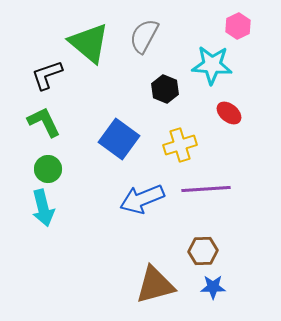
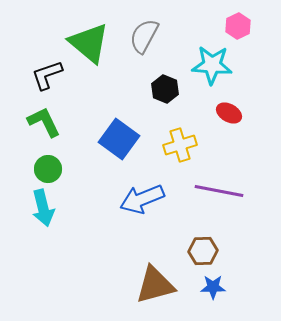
red ellipse: rotated 10 degrees counterclockwise
purple line: moved 13 px right, 2 px down; rotated 15 degrees clockwise
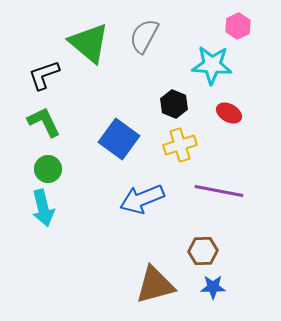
black L-shape: moved 3 px left
black hexagon: moved 9 px right, 15 px down
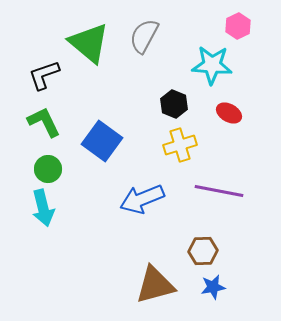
blue square: moved 17 px left, 2 px down
blue star: rotated 10 degrees counterclockwise
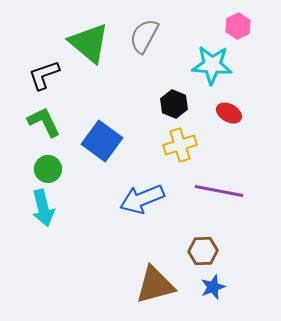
blue star: rotated 10 degrees counterclockwise
